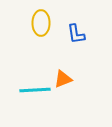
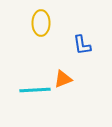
blue L-shape: moved 6 px right, 11 px down
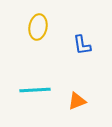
yellow ellipse: moved 3 px left, 4 px down; rotated 10 degrees clockwise
orange triangle: moved 14 px right, 22 px down
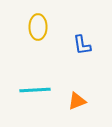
yellow ellipse: rotated 10 degrees counterclockwise
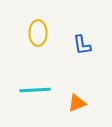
yellow ellipse: moved 6 px down
orange triangle: moved 2 px down
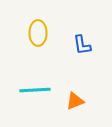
orange triangle: moved 2 px left, 2 px up
